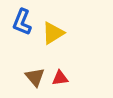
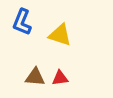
yellow triangle: moved 7 px right, 2 px down; rotated 50 degrees clockwise
brown triangle: rotated 45 degrees counterclockwise
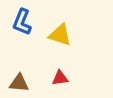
brown triangle: moved 16 px left, 6 px down
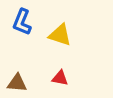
red triangle: rotated 18 degrees clockwise
brown triangle: moved 2 px left
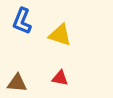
blue L-shape: moved 1 px up
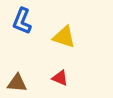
yellow triangle: moved 4 px right, 2 px down
red triangle: rotated 12 degrees clockwise
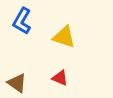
blue L-shape: rotated 8 degrees clockwise
brown triangle: rotated 30 degrees clockwise
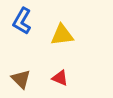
yellow triangle: moved 2 px left, 2 px up; rotated 25 degrees counterclockwise
brown triangle: moved 4 px right, 4 px up; rotated 10 degrees clockwise
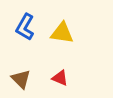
blue L-shape: moved 3 px right, 6 px down
yellow triangle: moved 2 px up; rotated 15 degrees clockwise
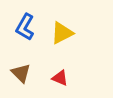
yellow triangle: rotated 35 degrees counterclockwise
brown triangle: moved 6 px up
